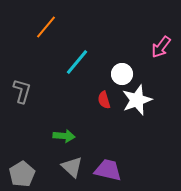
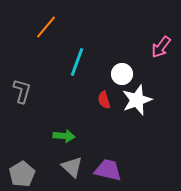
cyan line: rotated 20 degrees counterclockwise
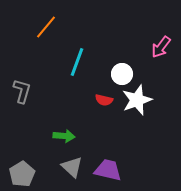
red semicircle: rotated 60 degrees counterclockwise
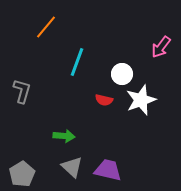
white star: moved 4 px right
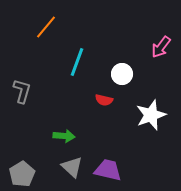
white star: moved 10 px right, 15 px down
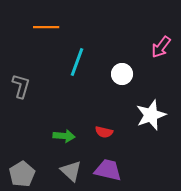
orange line: rotated 50 degrees clockwise
gray L-shape: moved 1 px left, 5 px up
red semicircle: moved 32 px down
gray triangle: moved 1 px left, 4 px down
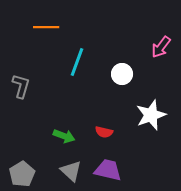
green arrow: rotated 15 degrees clockwise
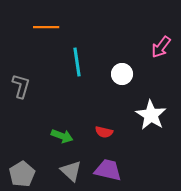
cyan line: rotated 28 degrees counterclockwise
white star: rotated 20 degrees counterclockwise
green arrow: moved 2 px left
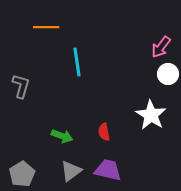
white circle: moved 46 px right
red semicircle: rotated 66 degrees clockwise
gray triangle: rotated 40 degrees clockwise
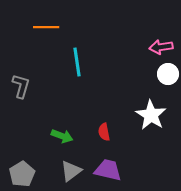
pink arrow: rotated 45 degrees clockwise
